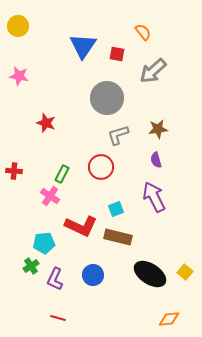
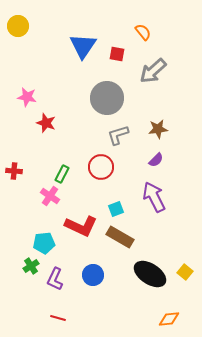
pink star: moved 8 px right, 21 px down
purple semicircle: rotated 119 degrees counterclockwise
brown rectangle: moved 2 px right; rotated 16 degrees clockwise
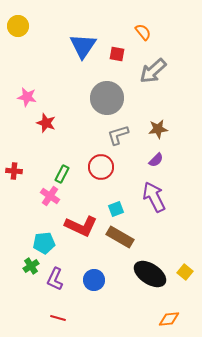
blue circle: moved 1 px right, 5 px down
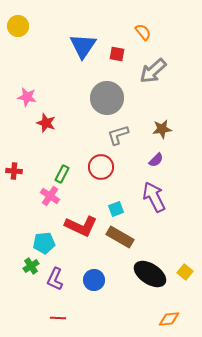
brown star: moved 4 px right
red line: rotated 14 degrees counterclockwise
